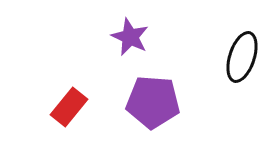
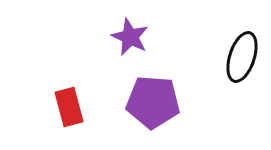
red rectangle: rotated 54 degrees counterclockwise
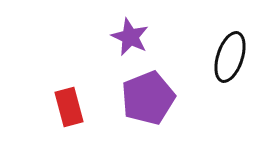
black ellipse: moved 12 px left
purple pentagon: moved 5 px left, 4 px up; rotated 26 degrees counterclockwise
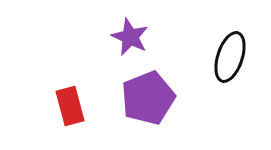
red rectangle: moved 1 px right, 1 px up
